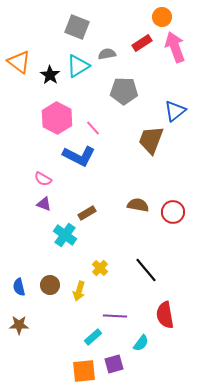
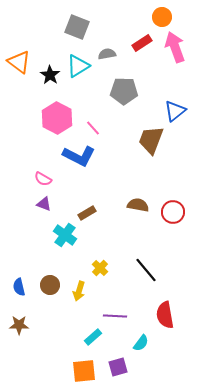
purple square: moved 4 px right, 3 px down
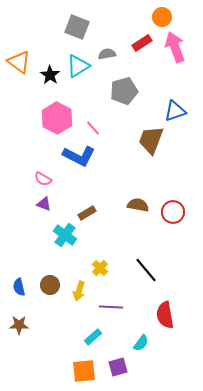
gray pentagon: rotated 16 degrees counterclockwise
blue triangle: rotated 20 degrees clockwise
purple line: moved 4 px left, 9 px up
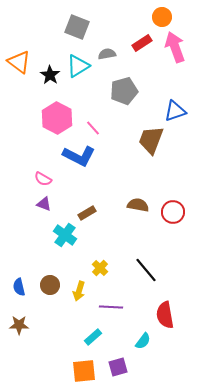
cyan semicircle: moved 2 px right, 2 px up
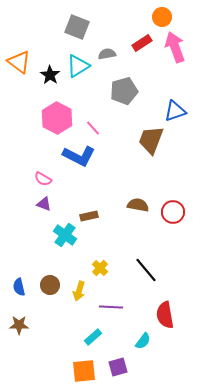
brown rectangle: moved 2 px right, 3 px down; rotated 18 degrees clockwise
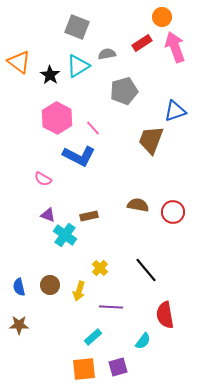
purple triangle: moved 4 px right, 11 px down
orange square: moved 2 px up
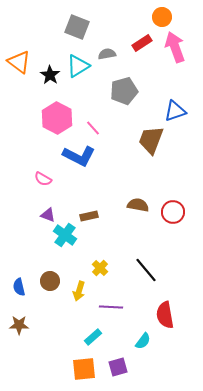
brown circle: moved 4 px up
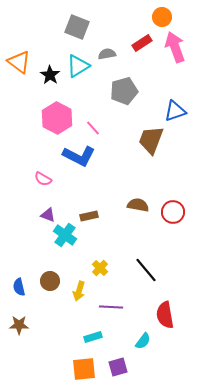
cyan rectangle: rotated 24 degrees clockwise
